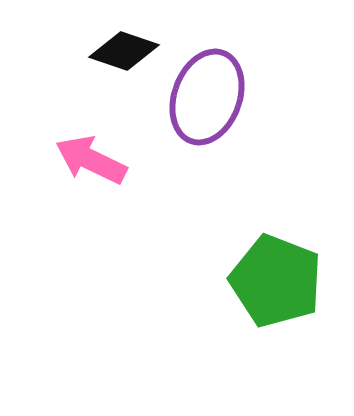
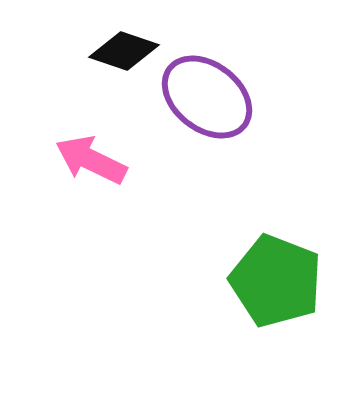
purple ellipse: rotated 72 degrees counterclockwise
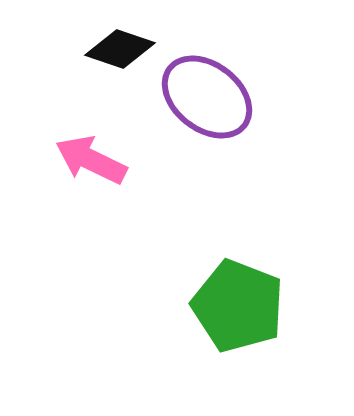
black diamond: moved 4 px left, 2 px up
green pentagon: moved 38 px left, 25 px down
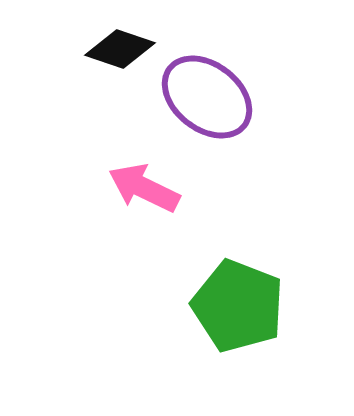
pink arrow: moved 53 px right, 28 px down
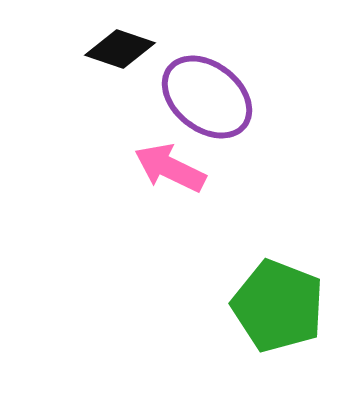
pink arrow: moved 26 px right, 20 px up
green pentagon: moved 40 px right
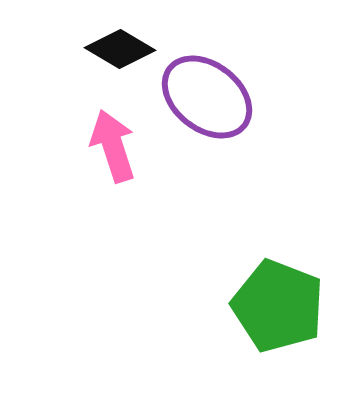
black diamond: rotated 12 degrees clockwise
pink arrow: moved 57 px left, 22 px up; rotated 46 degrees clockwise
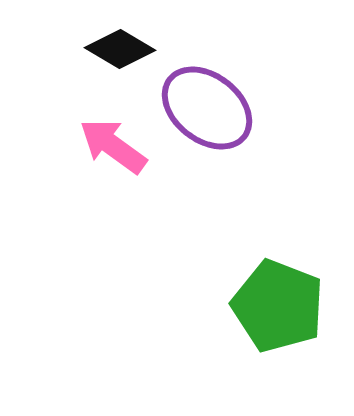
purple ellipse: moved 11 px down
pink arrow: rotated 36 degrees counterclockwise
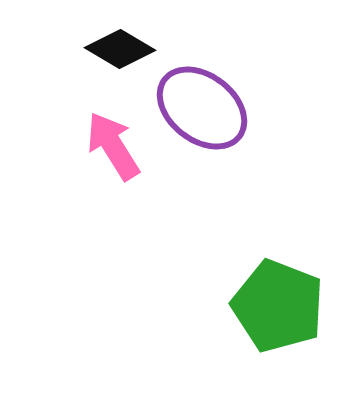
purple ellipse: moved 5 px left
pink arrow: rotated 22 degrees clockwise
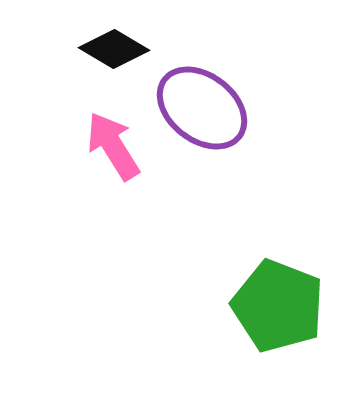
black diamond: moved 6 px left
